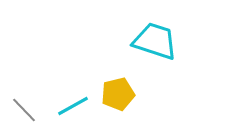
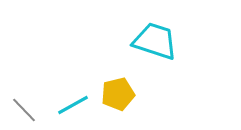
cyan line: moved 1 px up
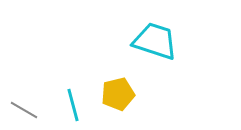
cyan line: rotated 76 degrees counterclockwise
gray line: rotated 16 degrees counterclockwise
